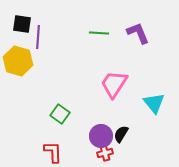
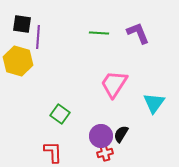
cyan triangle: rotated 15 degrees clockwise
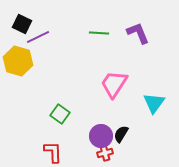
black square: rotated 18 degrees clockwise
purple line: rotated 60 degrees clockwise
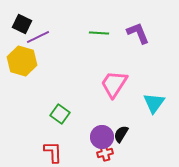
yellow hexagon: moved 4 px right
purple circle: moved 1 px right, 1 px down
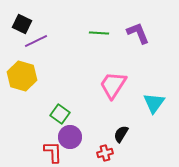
purple line: moved 2 px left, 4 px down
yellow hexagon: moved 15 px down
pink trapezoid: moved 1 px left, 1 px down
purple circle: moved 32 px left
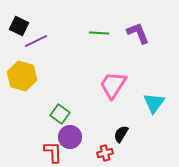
black square: moved 3 px left, 2 px down
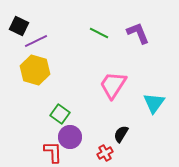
green line: rotated 24 degrees clockwise
yellow hexagon: moved 13 px right, 6 px up
red cross: rotated 14 degrees counterclockwise
